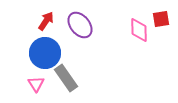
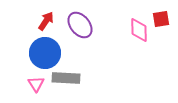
gray rectangle: rotated 52 degrees counterclockwise
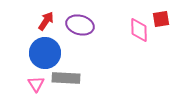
purple ellipse: rotated 36 degrees counterclockwise
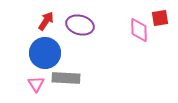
red square: moved 1 px left, 1 px up
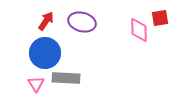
purple ellipse: moved 2 px right, 3 px up
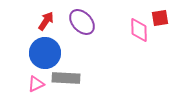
purple ellipse: rotated 32 degrees clockwise
pink triangle: rotated 36 degrees clockwise
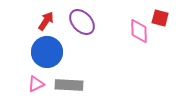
red square: rotated 24 degrees clockwise
pink diamond: moved 1 px down
blue circle: moved 2 px right, 1 px up
gray rectangle: moved 3 px right, 7 px down
